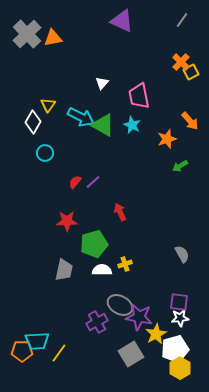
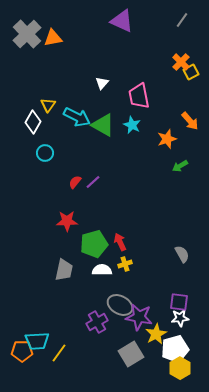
cyan arrow: moved 4 px left
red arrow: moved 30 px down
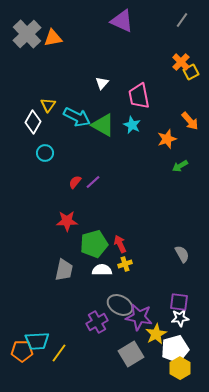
red arrow: moved 2 px down
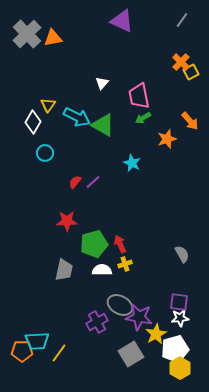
cyan star: moved 38 px down
green arrow: moved 37 px left, 48 px up
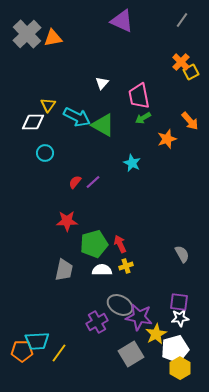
white diamond: rotated 60 degrees clockwise
yellow cross: moved 1 px right, 2 px down
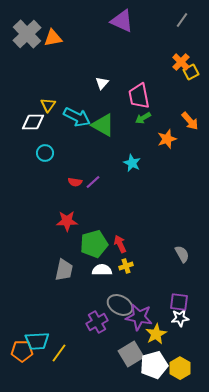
red semicircle: rotated 120 degrees counterclockwise
white pentagon: moved 21 px left, 16 px down
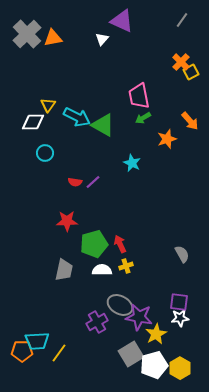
white triangle: moved 44 px up
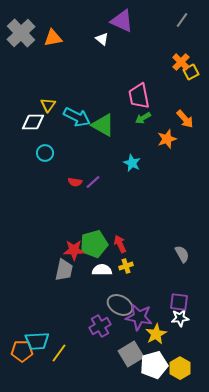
gray cross: moved 6 px left, 1 px up
white triangle: rotated 32 degrees counterclockwise
orange arrow: moved 5 px left, 2 px up
red star: moved 7 px right, 29 px down
purple cross: moved 3 px right, 4 px down
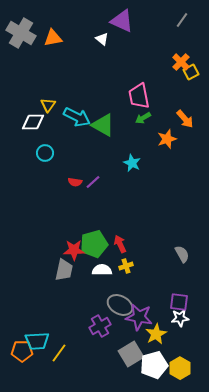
gray cross: rotated 16 degrees counterclockwise
